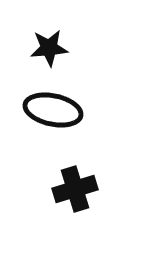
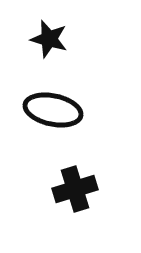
black star: moved 9 px up; rotated 21 degrees clockwise
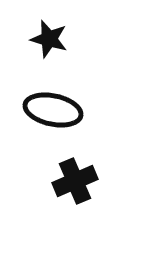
black cross: moved 8 px up; rotated 6 degrees counterclockwise
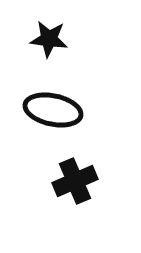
black star: rotated 9 degrees counterclockwise
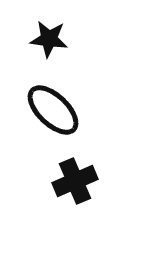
black ellipse: rotated 32 degrees clockwise
